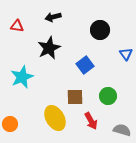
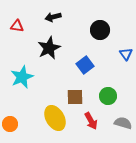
gray semicircle: moved 1 px right, 7 px up
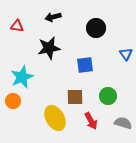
black circle: moved 4 px left, 2 px up
black star: rotated 15 degrees clockwise
blue square: rotated 30 degrees clockwise
orange circle: moved 3 px right, 23 px up
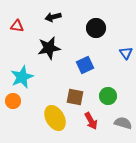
blue triangle: moved 1 px up
blue square: rotated 18 degrees counterclockwise
brown square: rotated 12 degrees clockwise
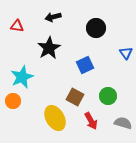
black star: rotated 20 degrees counterclockwise
brown square: rotated 18 degrees clockwise
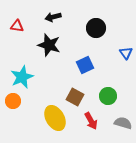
black star: moved 3 px up; rotated 25 degrees counterclockwise
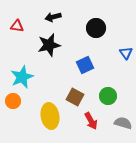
black star: rotated 30 degrees counterclockwise
yellow ellipse: moved 5 px left, 2 px up; rotated 20 degrees clockwise
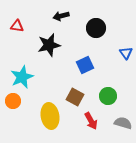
black arrow: moved 8 px right, 1 px up
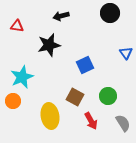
black circle: moved 14 px right, 15 px up
gray semicircle: rotated 42 degrees clockwise
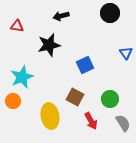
green circle: moved 2 px right, 3 px down
